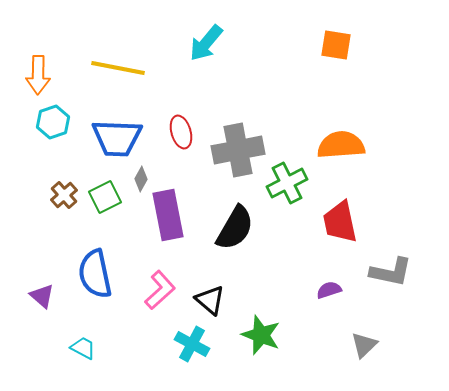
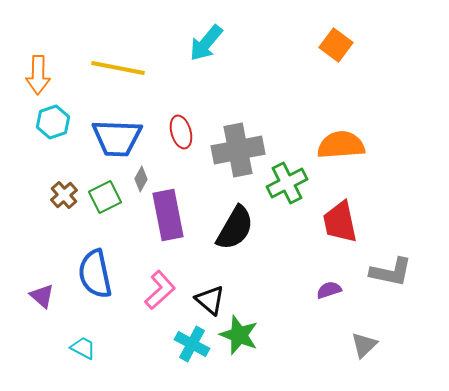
orange square: rotated 28 degrees clockwise
green star: moved 22 px left
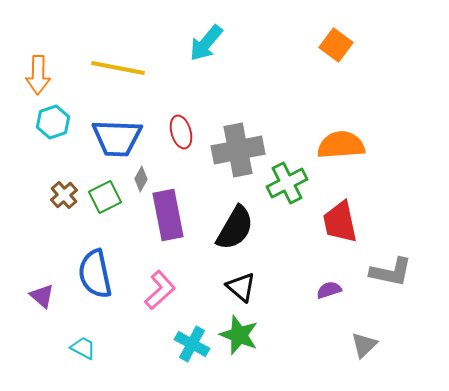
black triangle: moved 31 px right, 13 px up
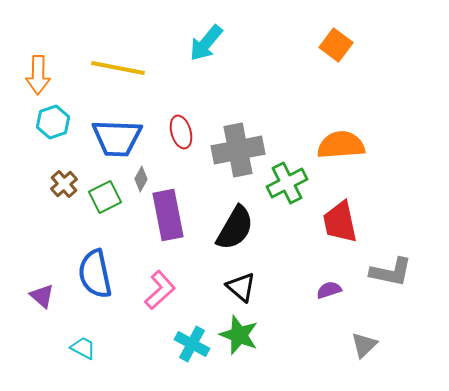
brown cross: moved 11 px up
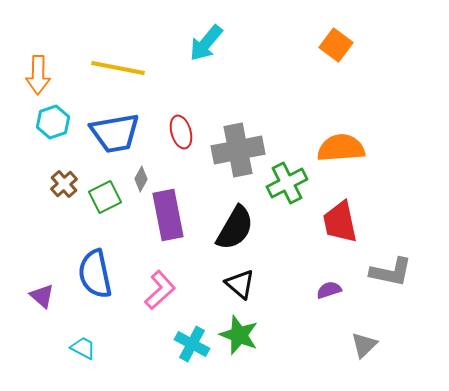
blue trapezoid: moved 2 px left, 5 px up; rotated 12 degrees counterclockwise
orange semicircle: moved 3 px down
black triangle: moved 1 px left, 3 px up
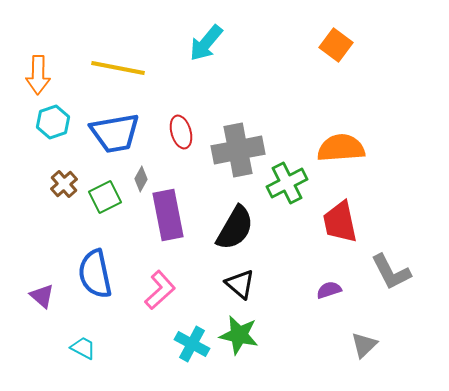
gray L-shape: rotated 51 degrees clockwise
green star: rotated 9 degrees counterclockwise
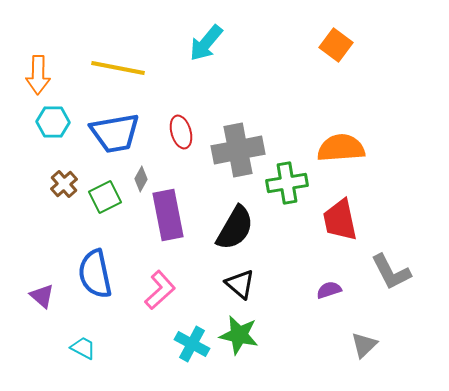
cyan hexagon: rotated 20 degrees clockwise
green cross: rotated 18 degrees clockwise
red trapezoid: moved 2 px up
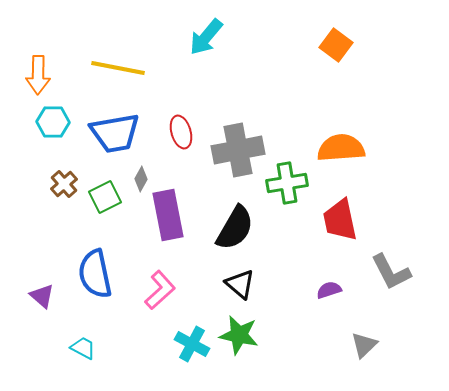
cyan arrow: moved 6 px up
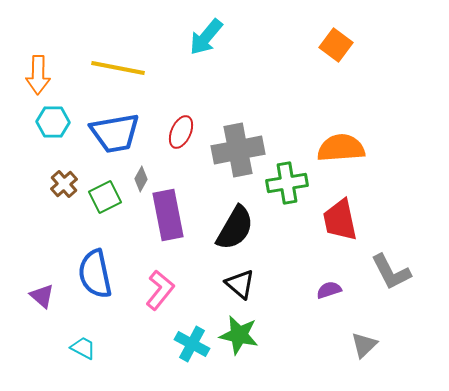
red ellipse: rotated 40 degrees clockwise
pink L-shape: rotated 9 degrees counterclockwise
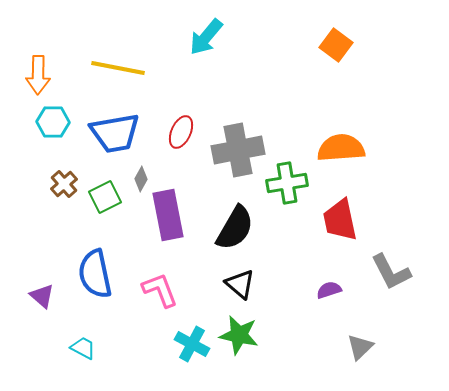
pink L-shape: rotated 60 degrees counterclockwise
gray triangle: moved 4 px left, 2 px down
